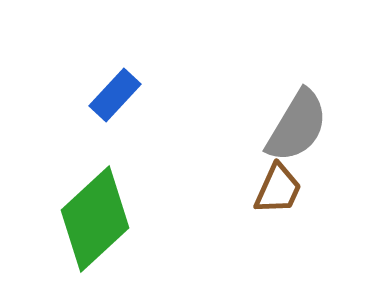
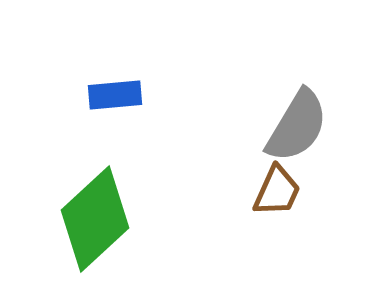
blue rectangle: rotated 42 degrees clockwise
brown trapezoid: moved 1 px left, 2 px down
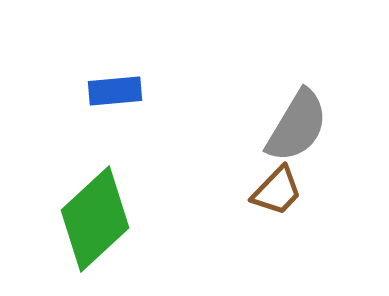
blue rectangle: moved 4 px up
brown trapezoid: rotated 20 degrees clockwise
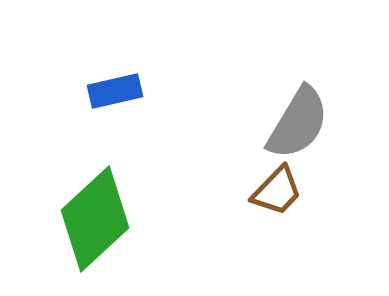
blue rectangle: rotated 8 degrees counterclockwise
gray semicircle: moved 1 px right, 3 px up
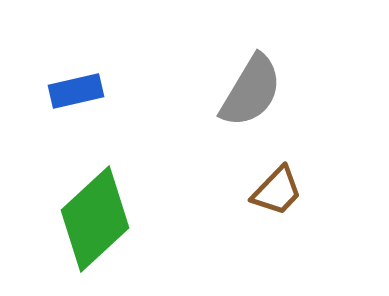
blue rectangle: moved 39 px left
gray semicircle: moved 47 px left, 32 px up
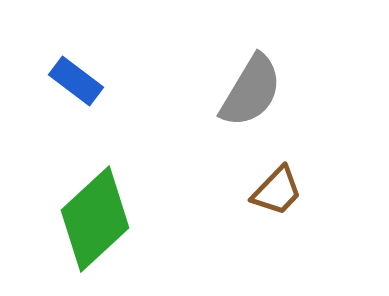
blue rectangle: moved 10 px up; rotated 50 degrees clockwise
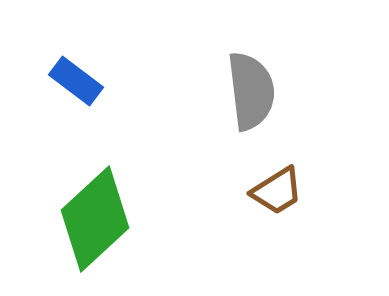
gray semicircle: rotated 38 degrees counterclockwise
brown trapezoid: rotated 14 degrees clockwise
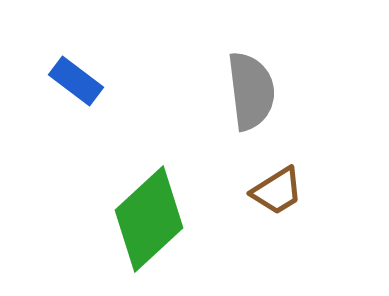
green diamond: moved 54 px right
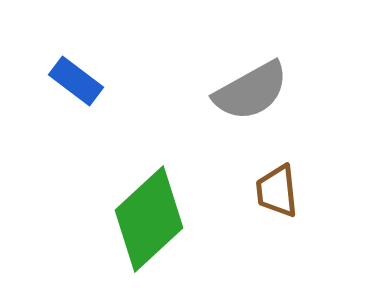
gray semicircle: rotated 68 degrees clockwise
brown trapezoid: rotated 116 degrees clockwise
